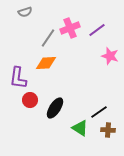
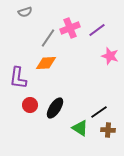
red circle: moved 5 px down
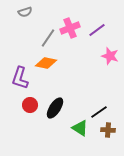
orange diamond: rotated 15 degrees clockwise
purple L-shape: moved 2 px right; rotated 10 degrees clockwise
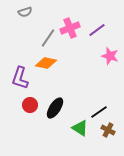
brown cross: rotated 24 degrees clockwise
